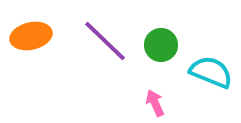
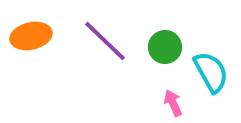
green circle: moved 4 px right, 2 px down
cyan semicircle: rotated 39 degrees clockwise
pink arrow: moved 18 px right
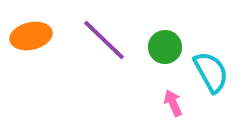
purple line: moved 1 px left, 1 px up
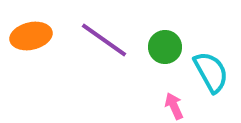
purple line: rotated 9 degrees counterclockwise
pink arrow: moved 1 px right, 3 px down
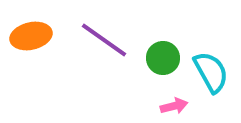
green circle: moved 2 px left, 11 px down
pink arrow: rotated 100 degrees clockwise
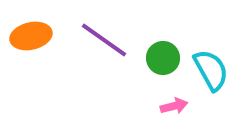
cyan semicircle: moved 2 px up
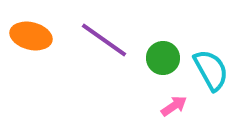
orange ellipse: rotated 27 degrees clockwise
pink arrow: rotated 20 degrees counterclockwise
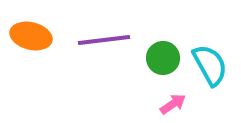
purple line: rotated 42 degrees counterclockwise
cyan semicircle: moved 1 px left, 5 px up
pink arrow: moved 1 px left, 2 px up
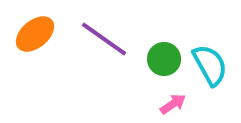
orange ellipse: moved 4 px right, 2 px up; rotated 54 degrees counterclockwise
purple line: moved 1 px up; rotated 42 degrees clockwise
green circle: moved 1 px right, 1 px down
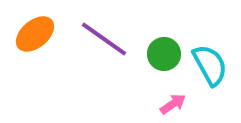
green circle: moved 5 px up
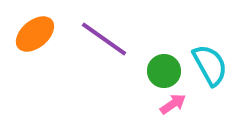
green circle: moved 17 px down
